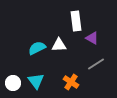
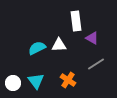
orange cross: moved 3 px left, 2 px up
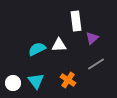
purple triangle: rotated 48 degrees clockwise
cyan semicircle: moved 1 px down
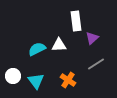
white circle: moved 7 px up
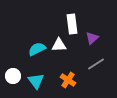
white rectangle: moved 4 px left, 3 px down
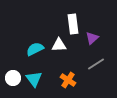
white rectangle: moved 1 px right
cyan semicircle: moved 2 px left
white circle: moved 2 px down
cyan triangle: moved 2 px left, 2 px up
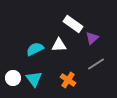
white rectangle: rotated 48 degrees counterclockwise
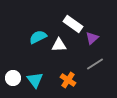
cyan semicircle: moved 3 px right, 12 px up
gray line: moved 1 px left
cyan triangle: moved 1 px right, 1 px down
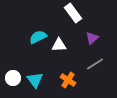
white rectangle: moved 11 px up; rotated 18 degrees clockwise
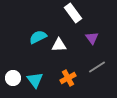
purple triangle: rotated 24 degrees counterclockwise
gray line: moved 2 px right, 3 px down
orange cross: moved 2 px up; rotated 28 degrees clockwise
